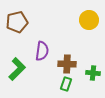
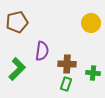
yellow circle: moved 2 px right, 3 px down
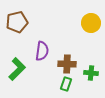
green cross: moved 2 px left
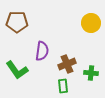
brown pentagon: rotated 15 degrees clockwise
brown cross: rotated 24 degrees counterclockwise
green L-shape: moved 1 px down; rotated 100 degrees clockwise
green rectangle: moved 3 px left, 2 px down; rotated 24 degrees counterclockwise
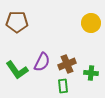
purple semicircle: moved 11 px down; rotated 18 degrees clockwise
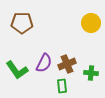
brown pentagon: moved 5 px right, 1 px down
purple semicircle: moved 2 px right, 1 px down
green rectangle: moved 1 px left
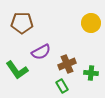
purple semicircle: moved 3 px left, 11 px up; rotated 36 degrees clockwise
green rectangle: rotated 24 degrees counterclockwise
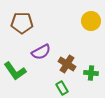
yellow circle: moved 2 px up
brown cross: rotated 36 degrees counterclockwise
green L-shape: moved 2 px left, 1 px down
green rectangle: moved 2 px down
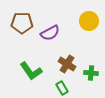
yellow circle: moved 2 px left
purple semicircle: moved 9 px right, 19 px up
green L-shape: moved 16 px right
